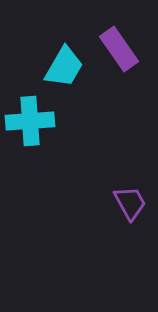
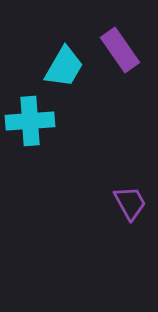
purple rectangle: moved 1 px right, 1 px down
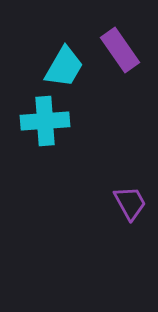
cyan cross: moved 15 px right
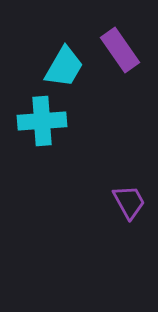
cyan cross: moved 3 px left
purple trapezoid: moved 1 px left, 1 px up
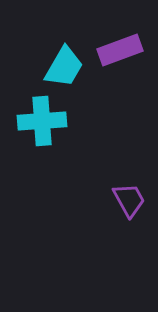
purple rectangle: rotated 75 degrees counterclockwise
purple trapezoid: moved 2 px up
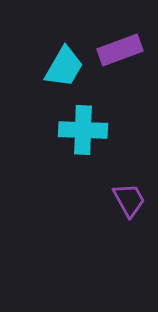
cyan cross: moved 41 px right, 9 px down; rotated 6 degrees clockwise
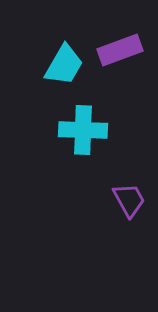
cyan trapezoid: moved 2 px up
